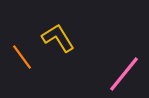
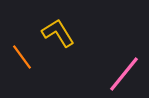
yellow L-shape: moved 5 px up
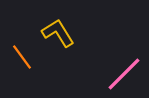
pink line: rotated 6 degrees clockwise
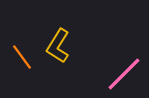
yellow L-shape: moved 13 px down; rotated 116 degrees counterclockwise
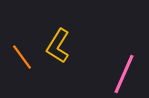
pink line: rotated 21 degrees counterclockwise
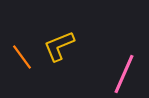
yellow L-shape: moved 1 px right; rotated 36 degrees clockwise
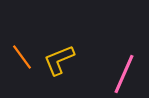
yellow L-shape: moved 14 px down
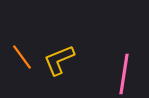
pink line: rotated 15 degrees counterclockwise
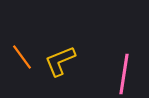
yellow L-shape: moved 1 px right, 1 px down
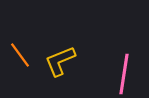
orange line: moved 2 px left, 2 px up
